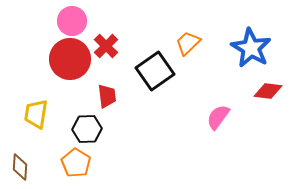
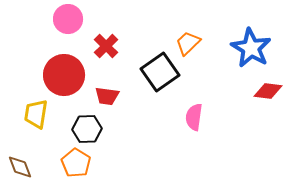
pink circle: moved 4 px left, 2 px up
red circle: moved 6 px left, 16 px down
black square: moved 5 px right, 1 px down
red trapezoid: rotated 105 degrees clockwise
pink semicircle: moved 24 px left; rotated 28 degrees counterclockwise
brown diamond: rotated 24 degrees counterclockwise
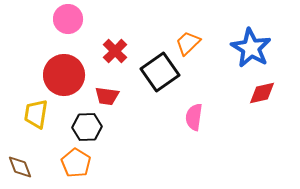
red cross: moved 9 px right, 5 px down
red diamond: moved 6 px left, 2 px down; rotated 20 degrees counterclockwise
black hexagon: moved 2 px up
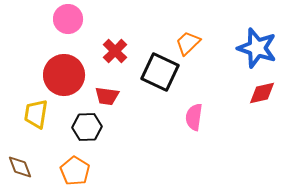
blue star: moved 6 px right; rotated 12 degrees counterclockwise
black square: rotated 30 degrees counterclockwise
orange pentagon: moved 1 px left, 8 px down
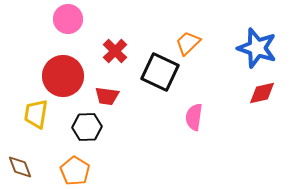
red circle: moved 1 px left, 1 px down
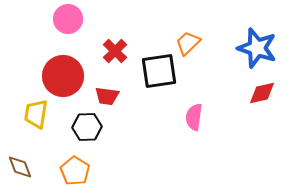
black square: moved 1 px left, 1 px up; rotated 33 degrees counterclockwise
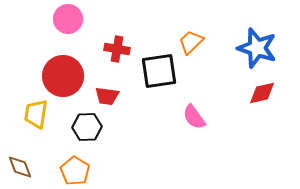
orange trapezoid: moved 3 px right, 1 px up
red cross: moved 2 px right, 2 px up; rotated 35 degrees counterclockwise
pink semicircle: rotated 44 degrees counterclockwise
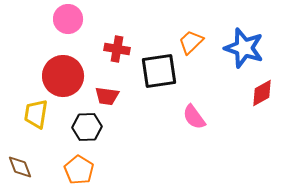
blue star: moved 13 px left
red diamond: rotated 16 degrees counterclockwise
orange pentagon: moved 4 px right, 1 px up
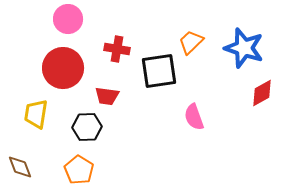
red circle: moved 8 px up
pink semicircle: rotated 16 degrees clockwise
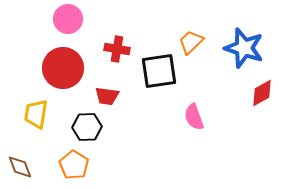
orange pentagon: moved 5 px left, 5 px up
